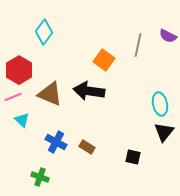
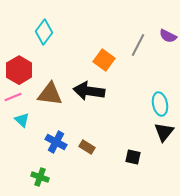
gray line: rotated 15 degrees clockwise
brown triangle: rotated 16 degrees counterclockwise
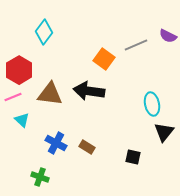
gray line: moved 2 px left; rotated 40 degrees clockwise
orange square: moved 1 px up
cyan ellipse: moved 8 px left
blue cross: moved 1 px down
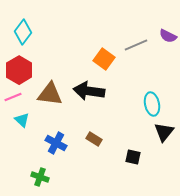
cyan diamond: moved 21 px left
brown rectangle: moved 7 px right, 8 px up
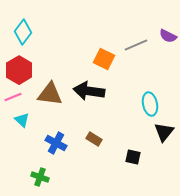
orange square: rotated 10 degrees counterclockwise
cyan ellipse: moved 2 px left
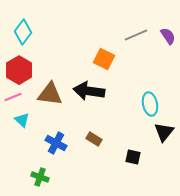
purple semicircle: rotated 150 degrees counterclockwise
gray line: moved 10 px up
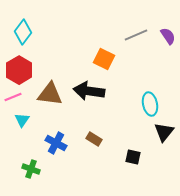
cyan triangle: rotated 21 degrees clockwise
green cross: moved 9 px left, 8 px up
